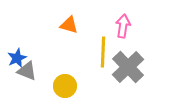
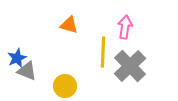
pink arrow: moved 2 px right, 1 px down
gray cross: moved 2 px right, 1 px up
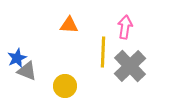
orange triangle: rotated 12 degrees counterclockwise
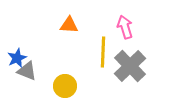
pink arrow: rotated 25 degrees counterclockwise
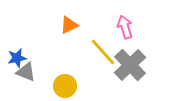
orange triangle: rotated 30 degrees counterclockwise
yellow line: rotated 44 degrees counterclockwise
blue star: rotated 12 degrees clockwise
gray cross: moved 1 px up
gray triangle: moved 1 px left, 1 px down
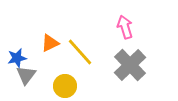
orange triangle: moved 19 px left, 18 px down
yellow line: moved 23 px left
gray triangle: moved 3 px down; rotated 45 degrees clockwise
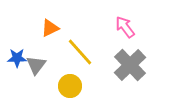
pink arrow: rotated 20 degrees counterclockwise
orange triangle: moved 15 px up
blue star: rotated 12 degrees clockwise
gray triangle: moved 10 px right, 10 px up
yellow circle: moved 5 px right
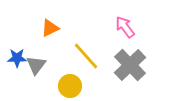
yellow line: moved 6 px right, 4 px down
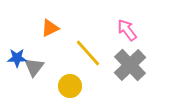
pink arrow: moved 2 px right, 3 px down
yellow line: moved 2 px right, 3 px up
gray triangle: moved 2 px left, 2 px down
